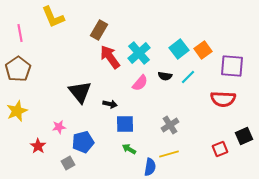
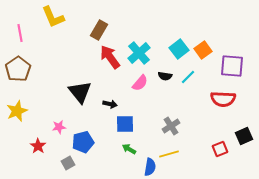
gray cross: moved 1 px right, 1 px down
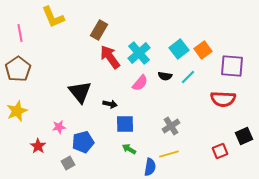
red square: moved 2 px down
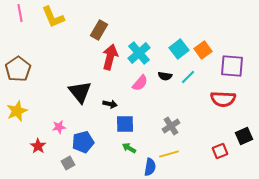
pink line: moved 20 px up
red arrow: rotated 50 degrees clockwise
green arrow: moved 1 px up
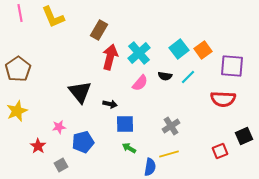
gray square: moved 7 px left, 2 px down
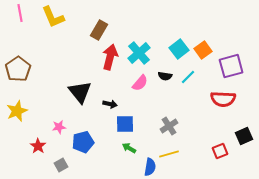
purple square: moved 1 px left; rotated 20 degrees counterclockwise
gray cross: moved 2 px left
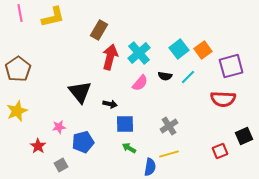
yellow L-shape: rotated 80 degrees counterclockwise
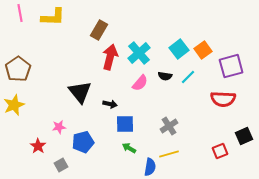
yellow L-shape: rotated 15 degrees clockwise
yellow star: moved 3 px left, 6 px up
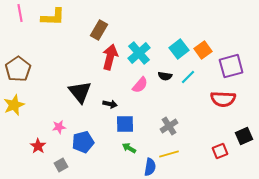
pink semicircle: moved 2 px down
